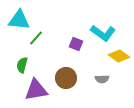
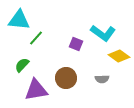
green semicircle: rotated 28 degrees clockwise
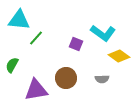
green semicircle: moved 10 px left; rotated 14 degrees counterclockwise
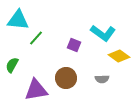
cyan triangle: moved 1 px left
purple square: moved 2 px left, 1 px down
